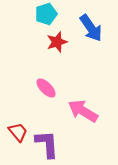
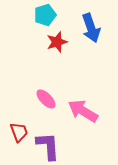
cyan pentagon: moved 1 px left, 1 px down
blue arrow: rotated 16 degrees clockwise
pink ellipse: moved 11 px down
red trapezoid: moved 1 px right; rotated 20 degrees clockwise
purple L-shape: moved 1 px right, 2 px down
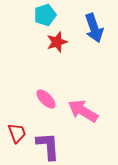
blue arrow: moved 3 px right
red trapezoid: moved 2 px left, 1 px down
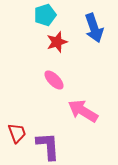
pink ellipse: moved 8 px right, 19 px up
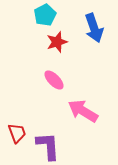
cyan pentagon: rotated 10 degrees counterclockwise
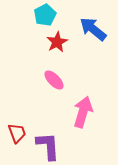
blue arrow: moved 1 px left, 1 px down; rotated 148 degrees clockwise
red star: rotated 10 degrees counterclockwise
pink arrow: moved 1 px down; rotated 76 degrees clockwise
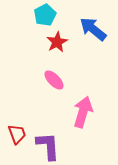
red trapezoid: moved 1 px down
